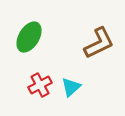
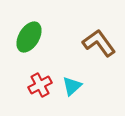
brown L-shape: rotated 100 degrees counterclockwise
cyan triangle: moved 1 px right, 1 px up
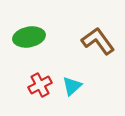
green ellipse: rotated 48 degrees clockwise
brown L-shape: moved 1 px left, 2 px up
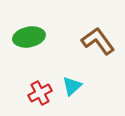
red cross: moved 8 px down
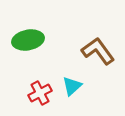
green ellipse: moved 1 px left, 3 px down
brown L-shape: moved 10 px down
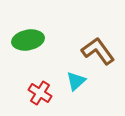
cyan triangle: moved 4 px right, 5 px up
red cross: rotated 30 degrees counterclockwise
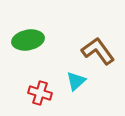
red cross: rotated 15 degrees counterclockwise
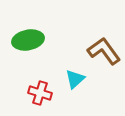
brown L-shape: moved 6 px right
cyan triangle: moved 1 px left, 2 px up
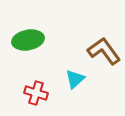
red cross: moved 4 px left
